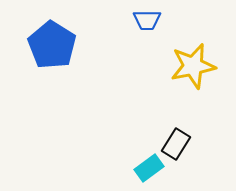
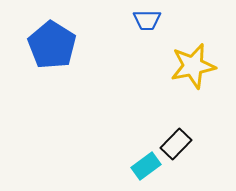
black rectangle: rotated 12 degrees clockwise
cyan rectangle: moved 3 px left, 2 px up
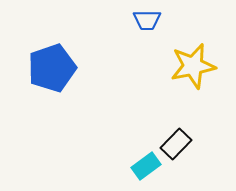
blue pentagon: moved 23 px down; rotated 21 degrees clockwise
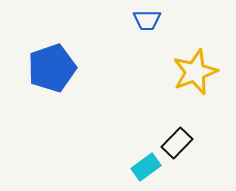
yellow star: moved 2 px right, 6 px down; rotated 9 degrees counterclockwise
black rectangle: moved 1 px right, 1 px up
cyan rectangle: moved 1 px down
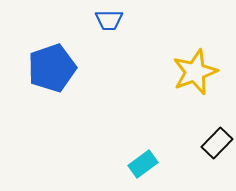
blue trapezoid: moved 38 px left
black rectangle: moved 40 px right
cyan rectangle: moved 3 px left, 3 px up
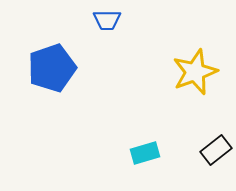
blue trapezoid: moved 2 px left
black rectangle: moved 1 px left, 7 px down; rotated 8 degrees clockwise
cyan rectangle: moved 2 px right, 11 px up; rotated 20 degrees clockwise
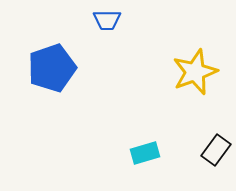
black rectangle: rotated 16 degrees counterclockwise
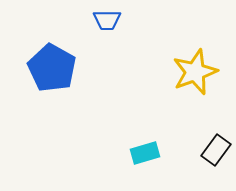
blue pentagon: rotated 24 degrees counterclockwise
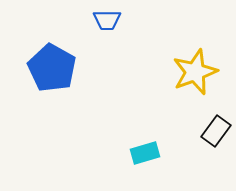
black rectangle: moved 19 px up
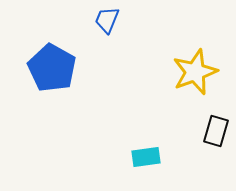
blue trapezoid: rotated 112 degrees clockwise
black rectangle: rotated 20 degrees counterclockwise
cyan rectangle: moved 1 px right, 4 px down; rotated 8 degrees clockwise
